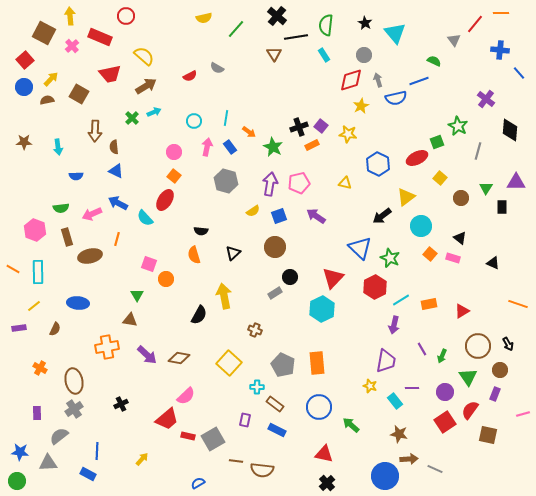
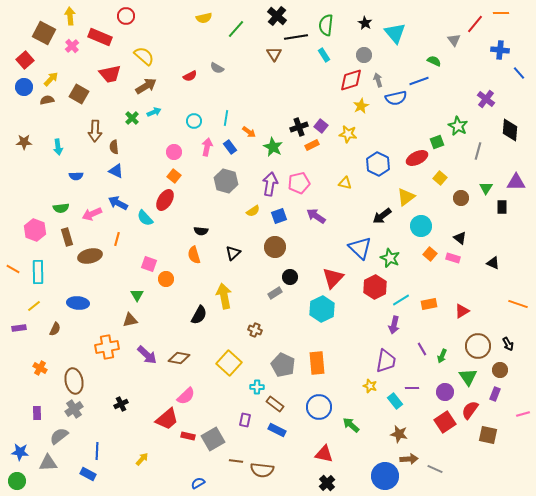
brown triangle at (130, 320): rotated 21 degrees counterclockwise
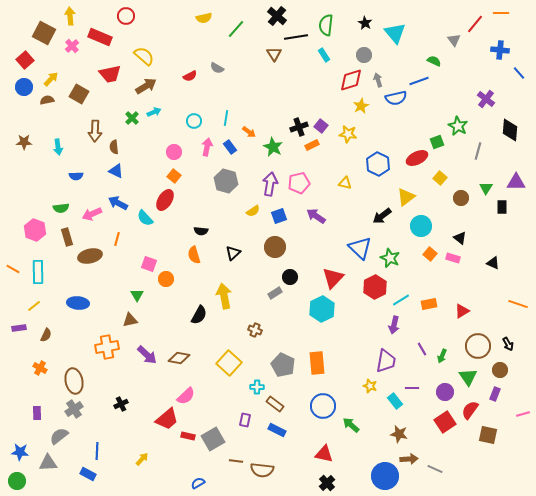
brown semicircle at (55, 329): moved 9 px left, 6 px down
blue circle at (319, 407): moved 4 px right, 1 px up
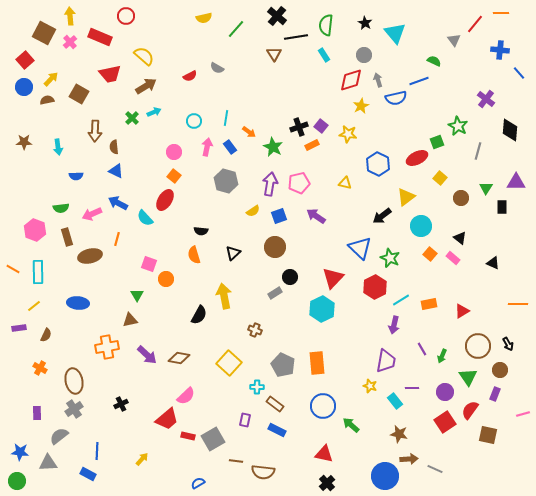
pink cross at (72, 46): moved 2 px left, 4 px up
pink rectangle at (453, 258): rotated 24 degrees clockwise
orange line at (518, 304): rotated 18 degrees counterclockwise
brown semicircle at (262, 470): moved 1 px right, 2 px down
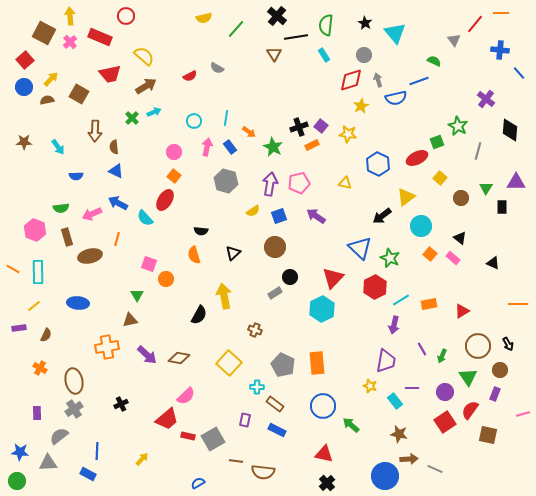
cyan arrow at (58, 147): rotated 28 degrees counterclockwise
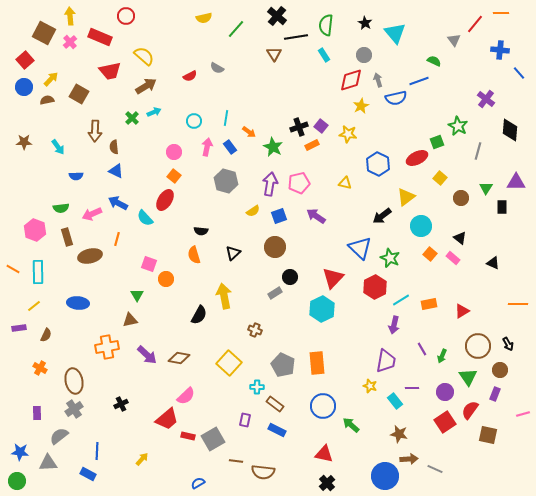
red trapezoid at (110, 74): moved 3 px up
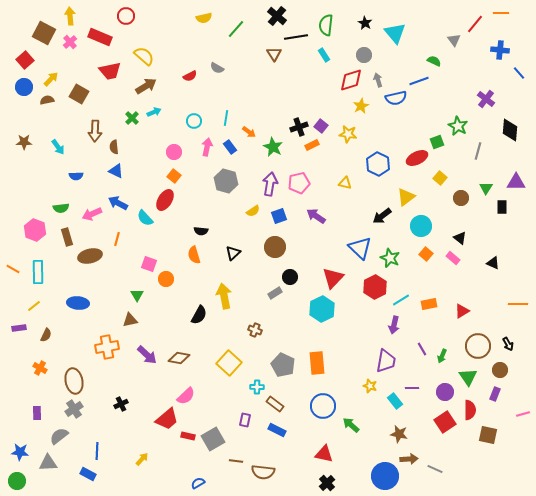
orange square at (430, 254): moved 4 px left
red semicircle at (470, 410): rotated 144 degrees clockwise
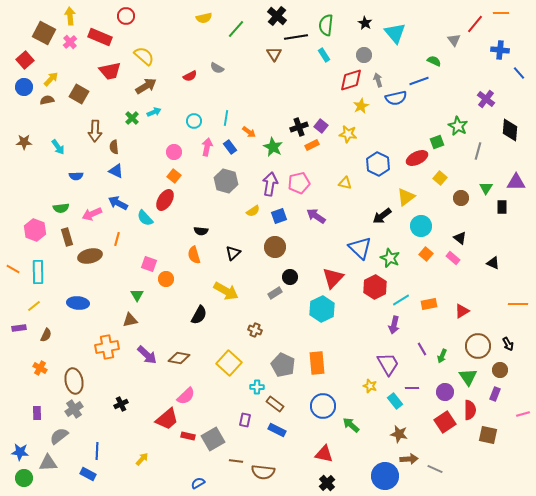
yellow arrow at (224, 296): moved 2 px right, 5 px up; rotated 130 degrees clockwise
purple trapezoid at (386, 361): moved 2 px right, 3 px down; rotated 40 degrees counterclockwise
green circle at (17, 481): moved 7 px right, 3 px up
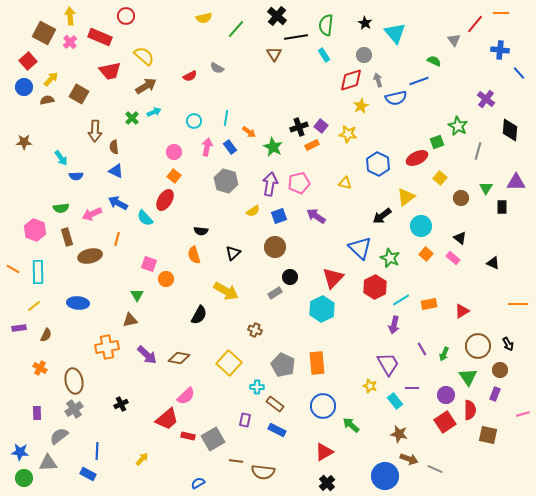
red square at (25, 60): moved 3 px right, 1 px down
cyan arrow at (58, 147): moved 3 px right, 11 px down
green arrow at (442, 356): moved 2 px right, 2 px up
purple circle at (445, 392): moved 1 px right, 3 px down
red triangle at (324, 454): moved 2 px up; rotated 42 degrees counterclockwise
brown arrow at (409, 459): rotated 24 degrees clockwise
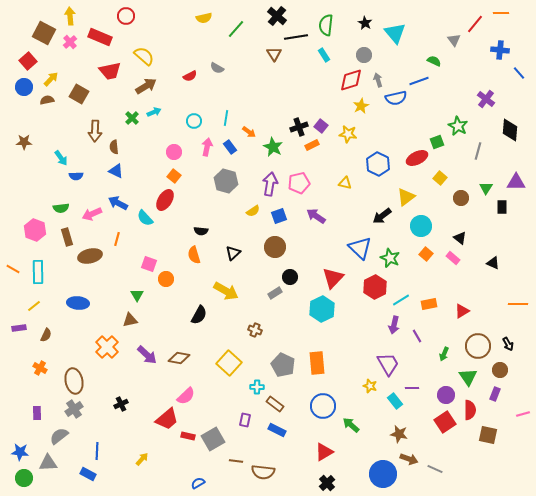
orange cross at (107, 347): rotated 35 degrees counterclockwise
purple line at (422, 349): moved 5 px left, 13 px up
blue circle at (385, 476): moved 2 px left, 2 px up
